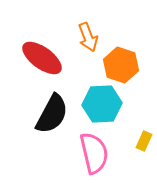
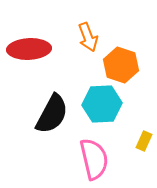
red ellipse: moved 13 px left, 9 px up; rotated 39 degrees counterclockwise
pink semicircle: moved 6 px down
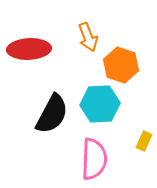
cyan hexagon: moved 2 px left
pink semicircle: rotated 15 degrees clockwise
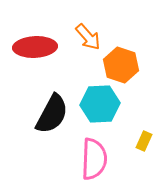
orange arrow: rotated 20 degrees counterclockwise
red ellipse: moved 6 px right, 2 px up
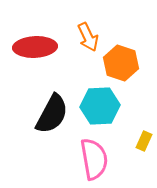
orange arrow: rotated 16 degrees clockwise
orange hexagon: moved 2 px up
cyan hexagon: moved 2 px down
pink semicircle: rotated 12 degrees counterclockwise
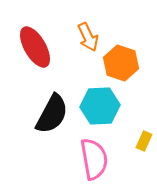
red ellipse: rotated 63 degrees clockwise
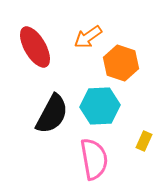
orange arrow: rotated 80 degrees clockwise
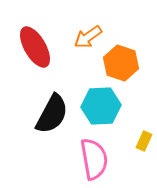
cyan hexagon: moved 1 px right
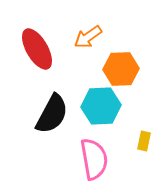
red ellipse: moved 2 px right, 2 px down
orange hexagon: moved 6 px down; rotated 20 degrees counterclockwise
yellow rectangle: rotated 12 degrees counterclockwise
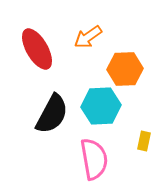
orange hexagon: moved 4 px right
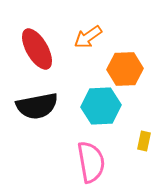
black semicircle: moved 15 px left, 8 px up; rotated 51 degrees clockwise
pink semicircle: moved 3 px left, 3 px down
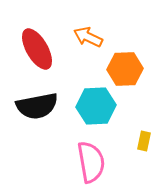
orange arrow: rotated 60 degrees clockwise
cyan hexagon: moved 5 px left
